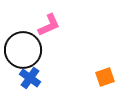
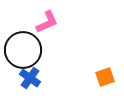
pink L-shape: moved 2 px left, 3 px up
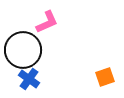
blue cross: moved 1 px left, 1 px down
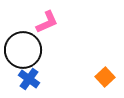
orange square: rotated 24 degrees counterclockwise
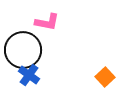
pink L-shape: rotated 35 degrees clockwise
blue cross: moved 4 px up
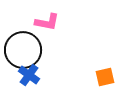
orange square: rotated 30 degrees clockwise
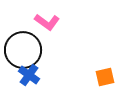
pink L-shape: rotated 25 degrees clockwise
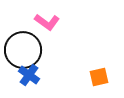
orange square: moved 6 px left
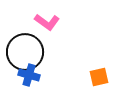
black circle: moved 2 px right, 2 px down
blue cross: rotated 20 degrees counterclockwise
